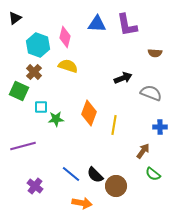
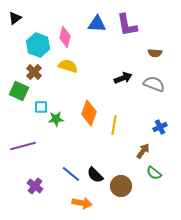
gray semicircle: moved 3 px right, 9 px up
blue cross: rotated 24 degrees counterclockwise
green semicircle: moved 1 px right, 1 px up
brown circle: moved 5 px right
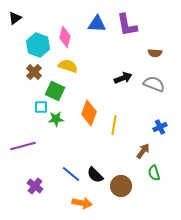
green square: moved 36 px right
green semicircle: rotated 35 degrees clockwise
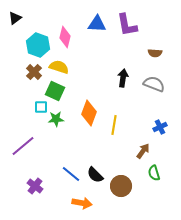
yellow semicircle: moved 9 px left, 1 px down
black arrow: rotated 60 degrees counterclockwise
purple line: rotated 25 degrees counterclockwise
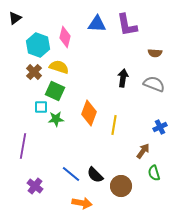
purple line: rotated 40 degrees counterclockwise
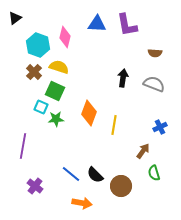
cyan square: rotated 24 degrees clockwise
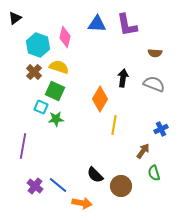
orange diamond: moved 11 px right, 14 px up; rotated 10 degrees clockwise
blue cross: moved 1 px right, 2 px down
blue line: moved 13 px left, 11 px down
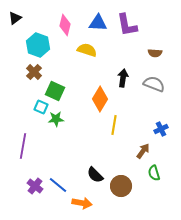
blue triangle: moved 1 px right, 1 px up
pink diamond: moved 12 px up
yellow semicircle: moved 28 px right, 17 px up
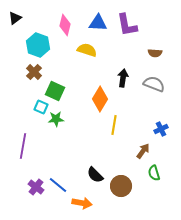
purple cross: moved 1 px right, 1 px down
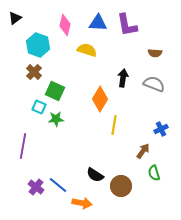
cyan square: moved 2 px left
black semicircle: rotated 12 degrees counterclockwise
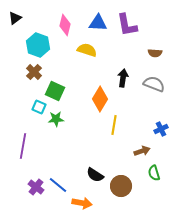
brown arrow: moved 1 px left; rotated 35 degrees clockwise
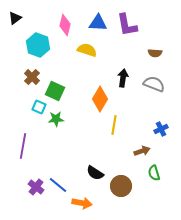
brown cross: moved 2 px left, 5 px down
black semicircle: moved 2 px up
